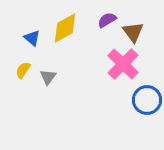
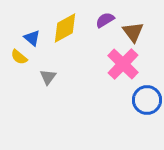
purple semicircle: moved 2 px left
yellow semicircle: moved 4 px left, 13 px up; rotated 84 degrees counterclockwise
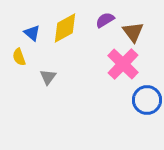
blue triangle: moved 5 px up
yellow semicircle: rotated 30 degrees clockwise
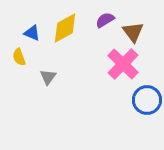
blue triangle: rotated 18 degrees counterclockwise
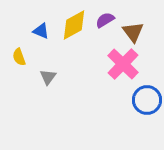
yellow diamond: moved 9 px right, 3 px up
blue triangle: moved 9 px right, 2 px up
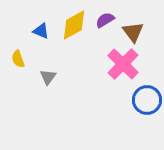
yellow semicircle: moved 1 px left, 2 px down
